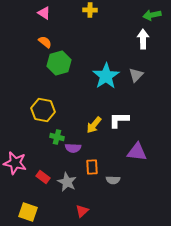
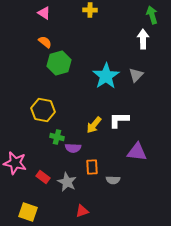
green arrow: rotated 84 degrees clockwise
red triangle: rotated 24 degrees clockwise
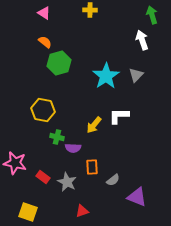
white arrow: moved 1 px left, 1 px down; rotated 18 degrees counterclockwise
white L-shape: moved 4 px up
purple triangle: moved 45 px down; rotated 15 degrees clockwise
gray semicircle: rotated 40 degrees counterclockwise
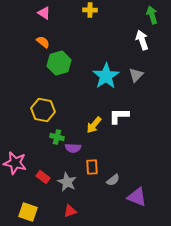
orange semicircle: moved 2 px left
red triangle: moved 12 px left
